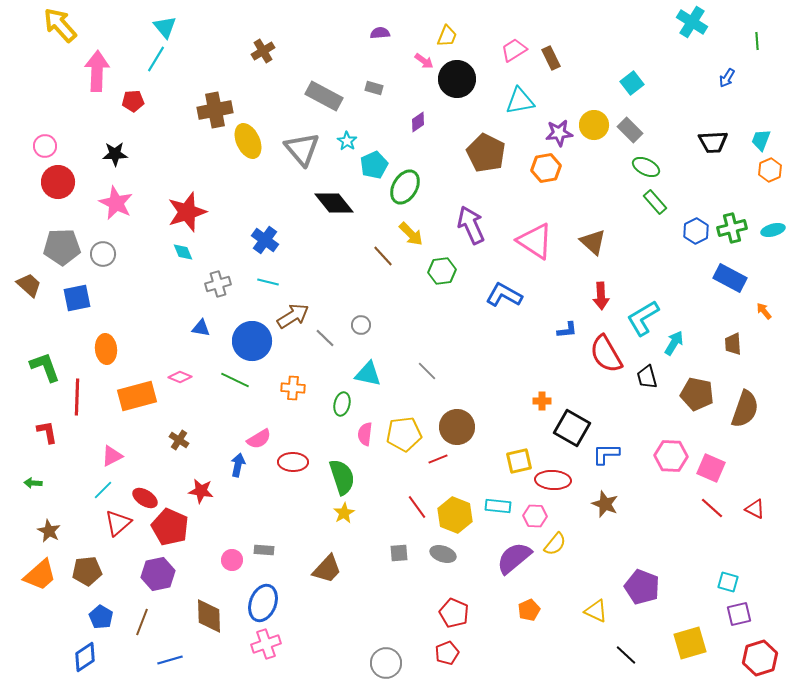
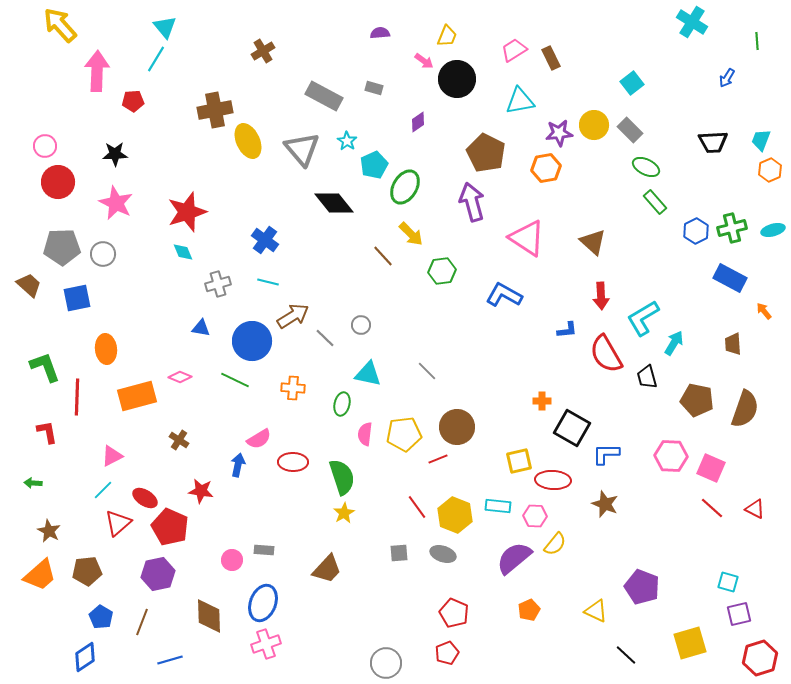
purple arrow at (471, 225): moved 1 px right, 23 px up; rotated 9 degrees clockwise
pink triangle at (535, 241): moved 8 px left, 3 px up
brown pentagon at (697, 394): moved 6 px down
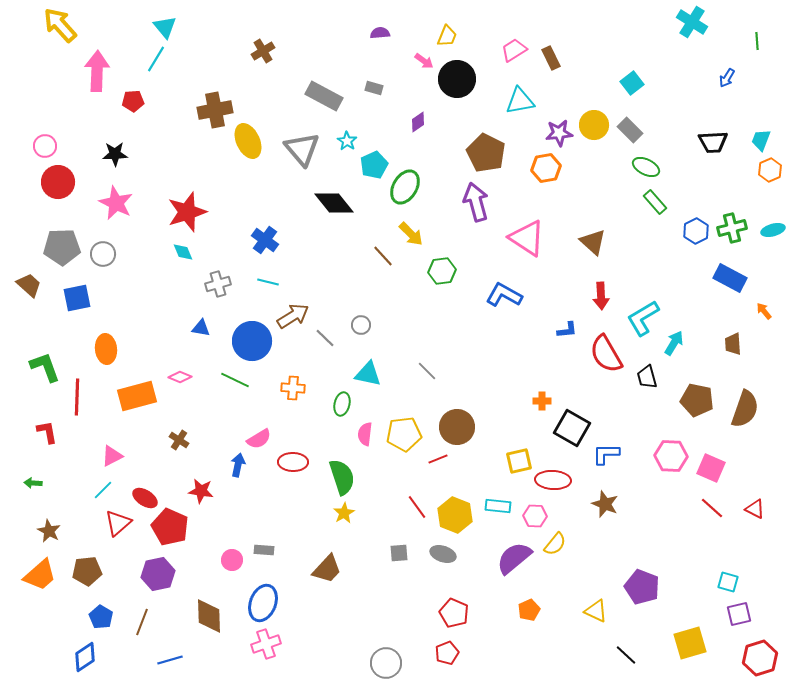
purple arrow at (472, 202): moved 4 px right
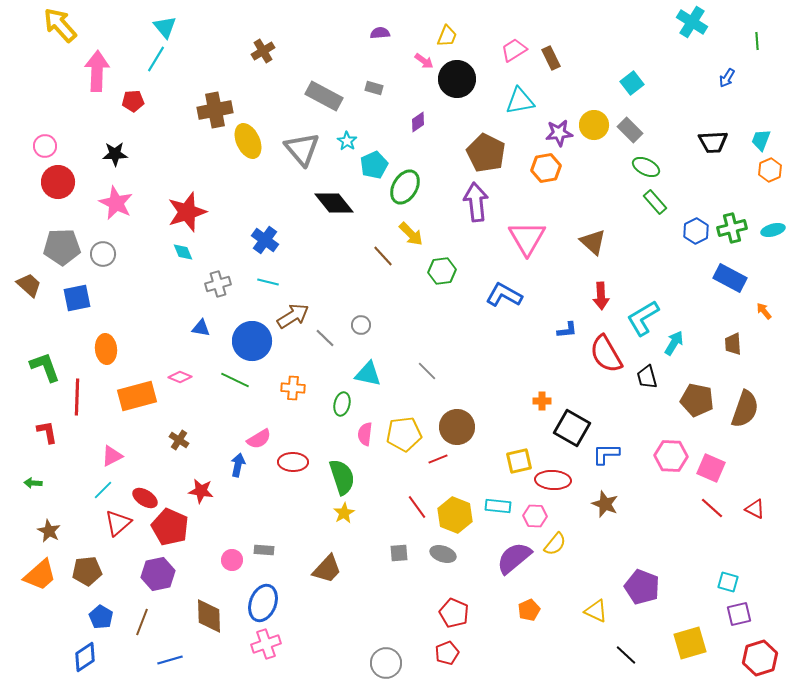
purple arrow at (476, 202): rotated 9 degrees clockwise
pink triangle at (527, 238): rotated 27 degrees clockwise
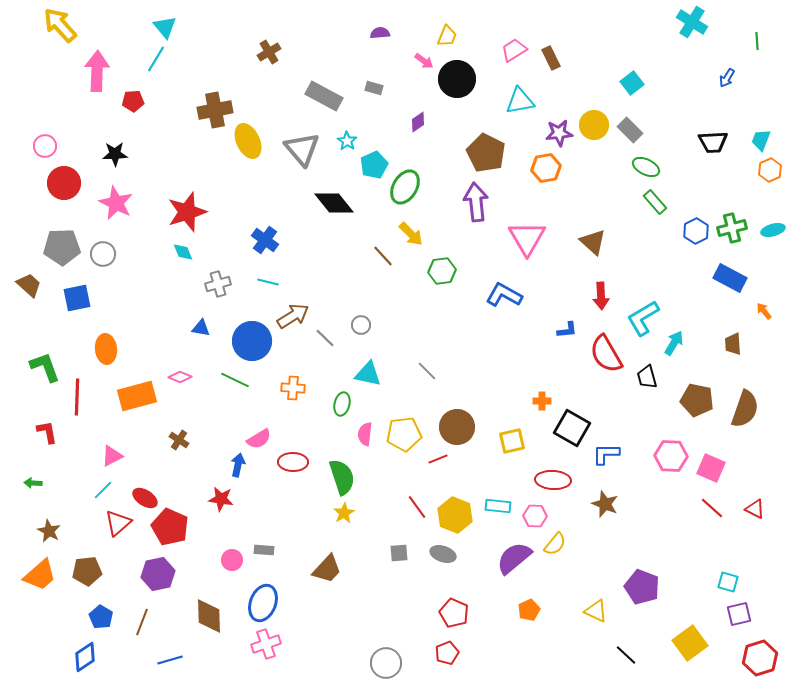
brown cross at (263, 51): moved 6 px right, 1 px down
red circle at (58, 182): moved 6 px right, 1 px down
yellow square at (519, 461): moved 7 px left, 20 px up
red star at (201, 491): moved 20 px right, 8 px down
yellow square at (690, 643): rotated 20 degrees counterclockwise
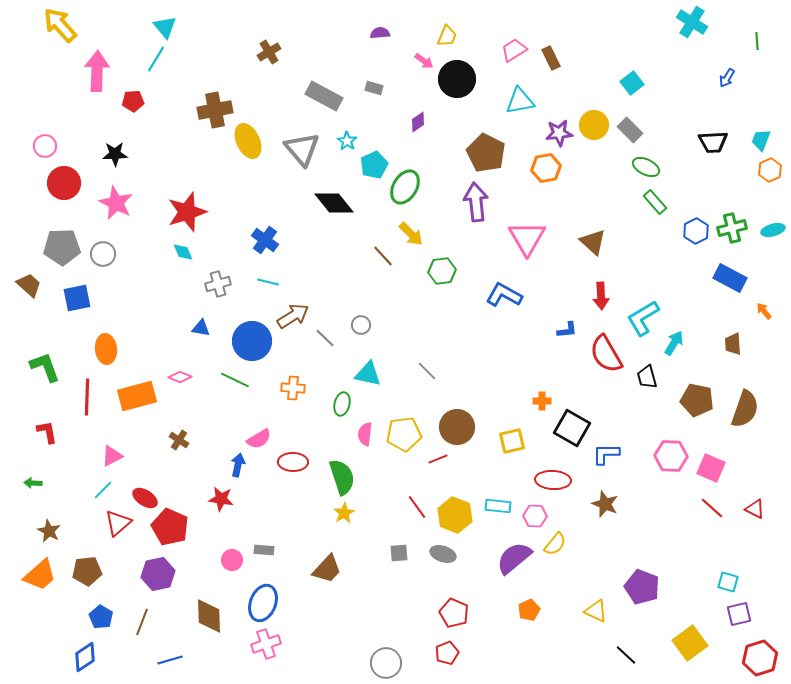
red line at (77, 397): moved 10 px right
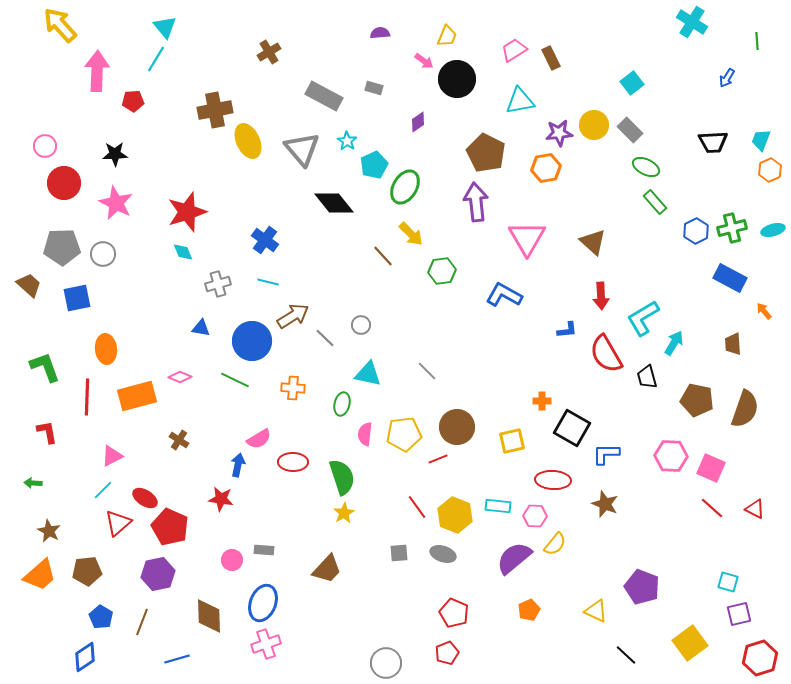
blue line at (170, 660): moved 7 px right, 1 px up
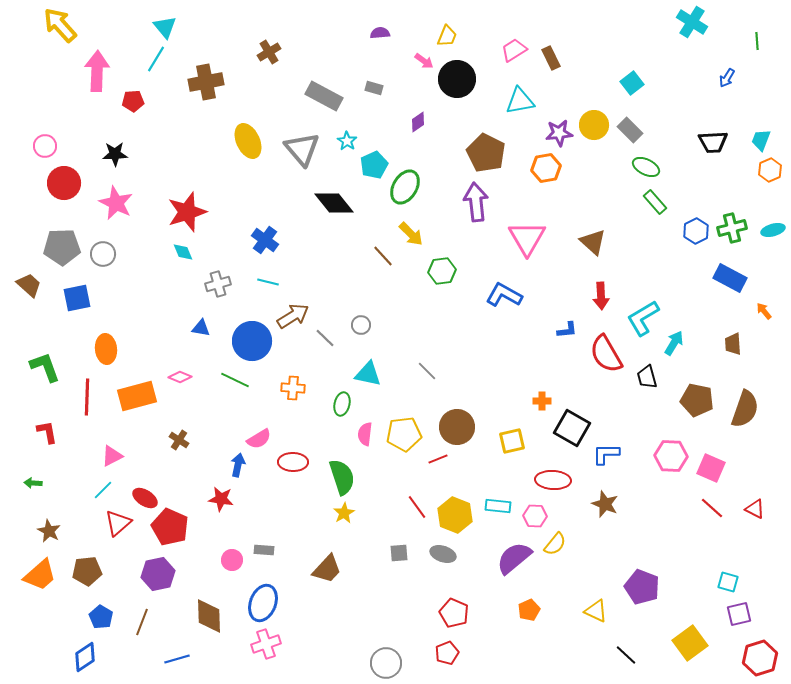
brown cross at (215, 110): moved 9 px left, 28 px up
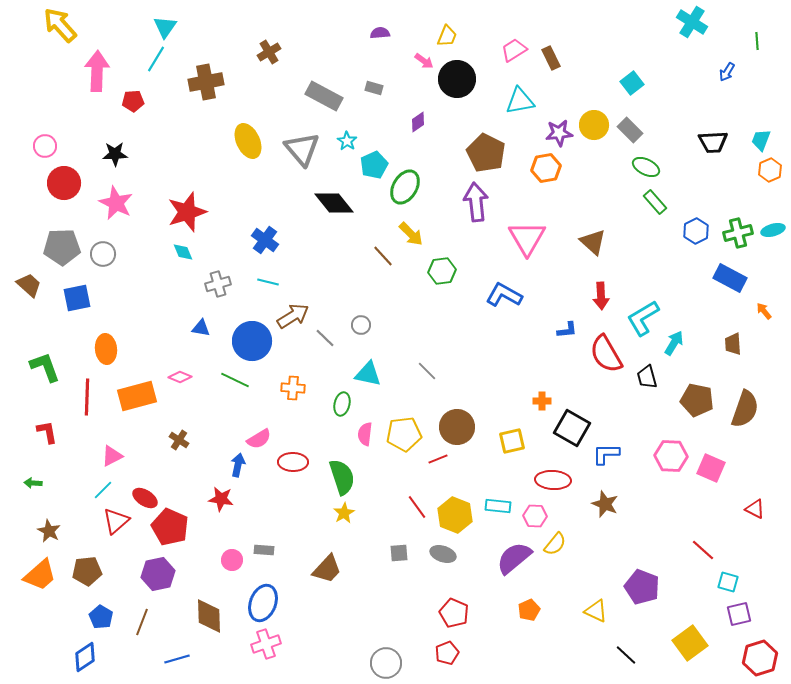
cyan triangle at (165, 27): rotated 15 degrees clockwise
blue arrow at (727, 78): moved 6 px up
green cross at (732, 228): moved 6 px right, 5 px down
red line at (712, 508): moved 9 px left, 42 px down
red triangle at (118, 523): moved 2 px left, 2 px up
